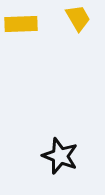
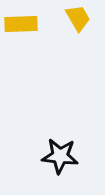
black star: rotated 15 degrees counterclockwise
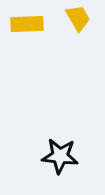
yellow rectangle: moved 6 px right
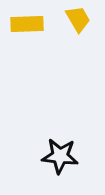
yellow trapezoid: moved 1 px down
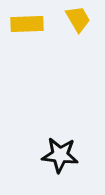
black star: moved 1 px up
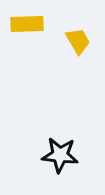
yellow trapezoid: moved 22 px down
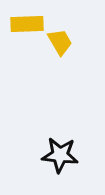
yellow trapezoid: moved 18 px left, 1 px down
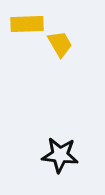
yellow trapezoid: moved 2 px down
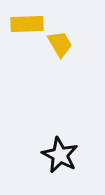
black star: rotated 21 degrees clockwise
